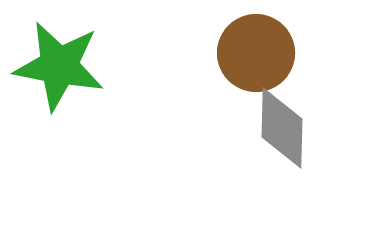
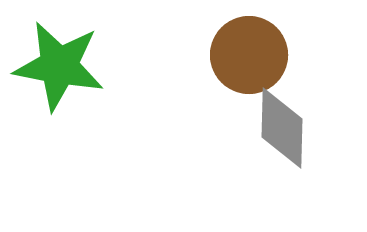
brown circle: moved 7 px left, 2 px down
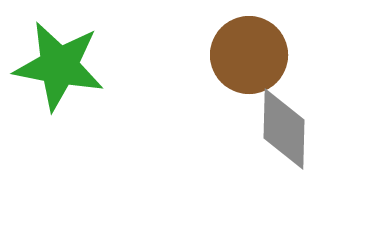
gray diamond: moved 2 px right, 1 px down
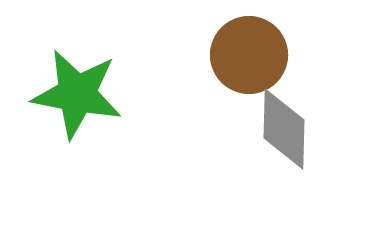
green star: moved 18 px right, 28 px down
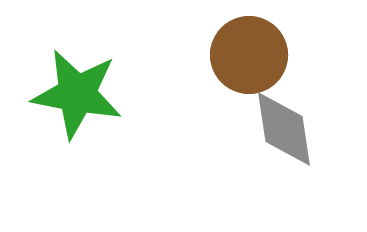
gray diamond: rotated 10 degrees counterclockwise
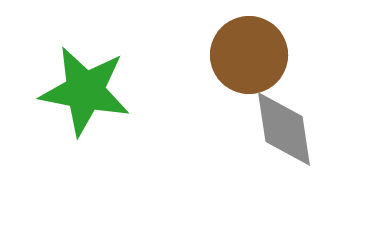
green star: moved 8 px right, 3 px up
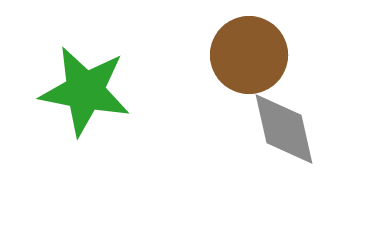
gray diamond: rotated 4 degrees counterclockwise
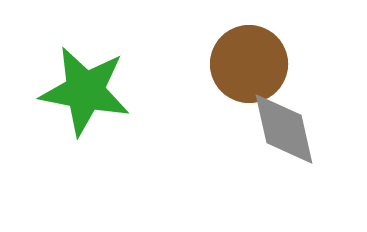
brown circle: moved 9 px down
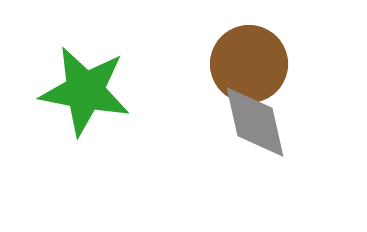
gray diamond: moved 29 px left, 7 px up
